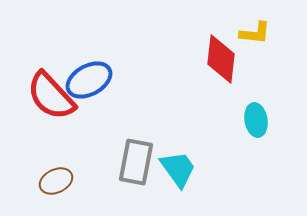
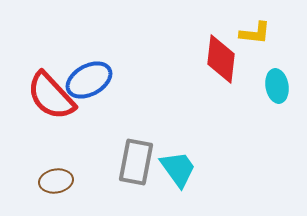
cyan ellipse: moved 21 px right, 34 px up
brown ellipse: rotated 16 degrees clockwise
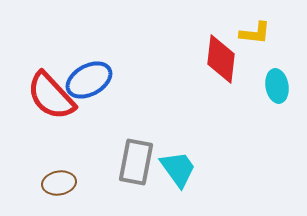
brown ellipse: moved 3 px right, 2 px down
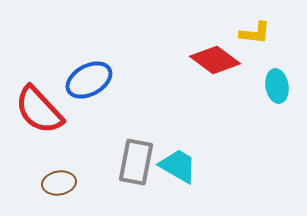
red diamond: moved 6 px left, 1 px down; rotated 60 degrees counterclockwise
red semicircle: moved 12 px left, 14 px down
cyan trapezoid: moved 3 px up; rotated 24 degrees counterclockwise
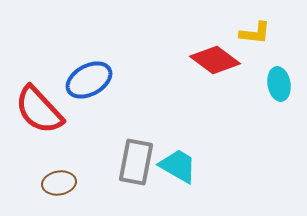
cyan ellipse: moved 2 px right, 2 px up
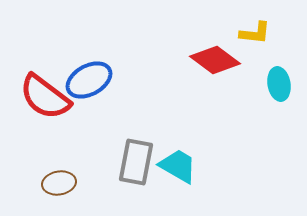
red semicircle: moved 6 px right, 13 px up; rotated 10 degrees counterclockwise
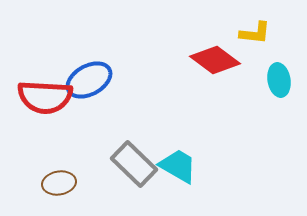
cyan ellipse: moved 4 px up
red semicircle: rotated 34 degrees counterclockwise
gray rectangle: moved 2 px left, 2 px down; rotated 57 degrees counterclockwise
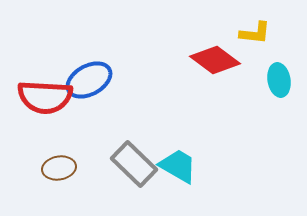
brown ellipse: moved 15 px up
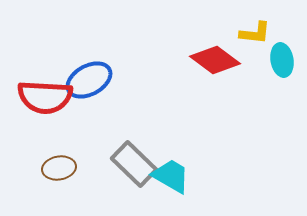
cyan ellipse: moved 3 px right, 20 px up
cyan trapezoid: moved 7 px left, 10 px down
